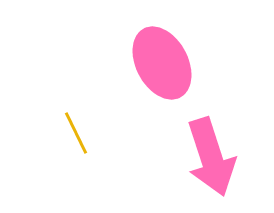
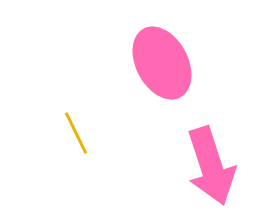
pink arrow: moved 9 px down
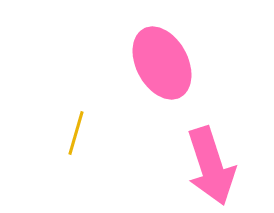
yellow line: rotated 42 degrees clockwise
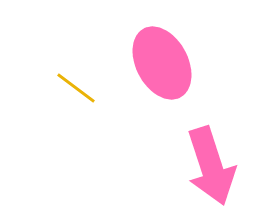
yellow line: moved 45 px up; rotated 69 degrees counterclockwise
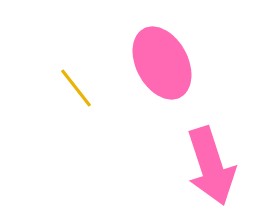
yellow line: rotated 15 degrees clockwise
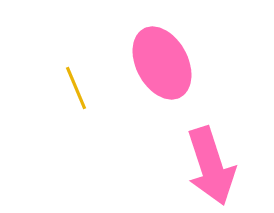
yellow line: rotated 15 degrees clockwise
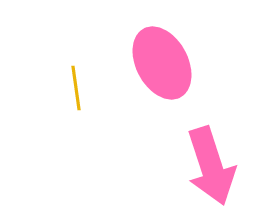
yellow line: rotated 15 degrees clockwise
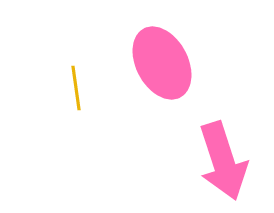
pink arrow: moved 12 px right, 5 px up
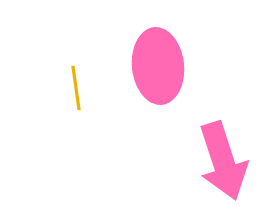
pink ellipse: moved 4 px left, 3 px down; rotated 22 degrees clockwise
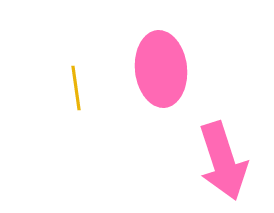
pink ellipse: moved 3 px right, 3 px down
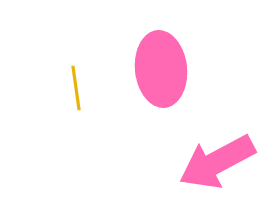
pink arrow: moved 6 px left, 1 px down; rotated 80 degrees clockwise
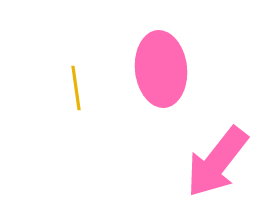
pink arrow: rotated 24 degrees counterclockwise
